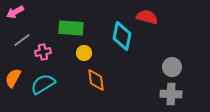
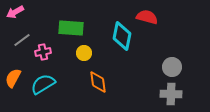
orange diamond: moved 2 px right, 2 px down
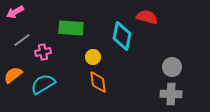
yellow circle: moved 9 px right, 4 px down
orange semicircle: moved 3 px up; rotated 24 degrees clockwise
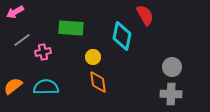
red semicircle: moved 2 px left, 2 px up; rotated 45 degrees clockwise
orange semicircle: moved 11 px down
cyan semicircle: moved 3 px right, 3 px down; rotated 30 degrees clockwise
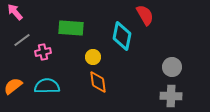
pink arrow: rotated 78 degrees clockwise
cyan semicircle: moved 1 px right, 1 px up
gray cross: moved 2 px down
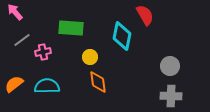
yellow circle: moved 3 px left
gray circle: moved 2 px left, 1 px up
orange semicircle: moved 1 px right, 2 px up
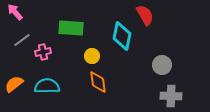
yellow circle: moved 2 px right, 1 px up
gray circle: moved 8 px left, 1 px up
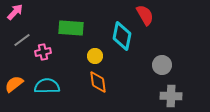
pink arrow: rotated 84 degrees clockwise
yellow circle: moved 3 px right
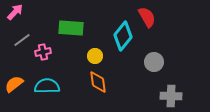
red semicircle: moved 2 px right, 2 px down
cyan diamond: moved 1 px right; rotated 28 degrees clockwise
gray circle: moved 8 px left, 3 px up
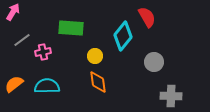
pink arrow: moved 2 px left; rotated 12 degrees counterclockwise
